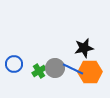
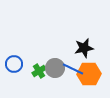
orange hexagon: moved 1 px left, 2 px down
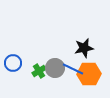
blue circle: moved 1 px left, 1 px up
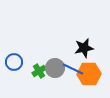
blue circle: moved 1 px right, 1 px up
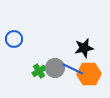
blue circle: moved 23 px up
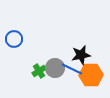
black star: moved 3 px left, 7 px down
blue line: moved 1 px left
orange hexagon: moved 2 px right, 1 px down
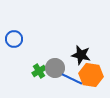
black star: rotated 24 degrees clockwise
blue line: moved 10 px down
orange hexagon: rotated 10 degrees clockwise
